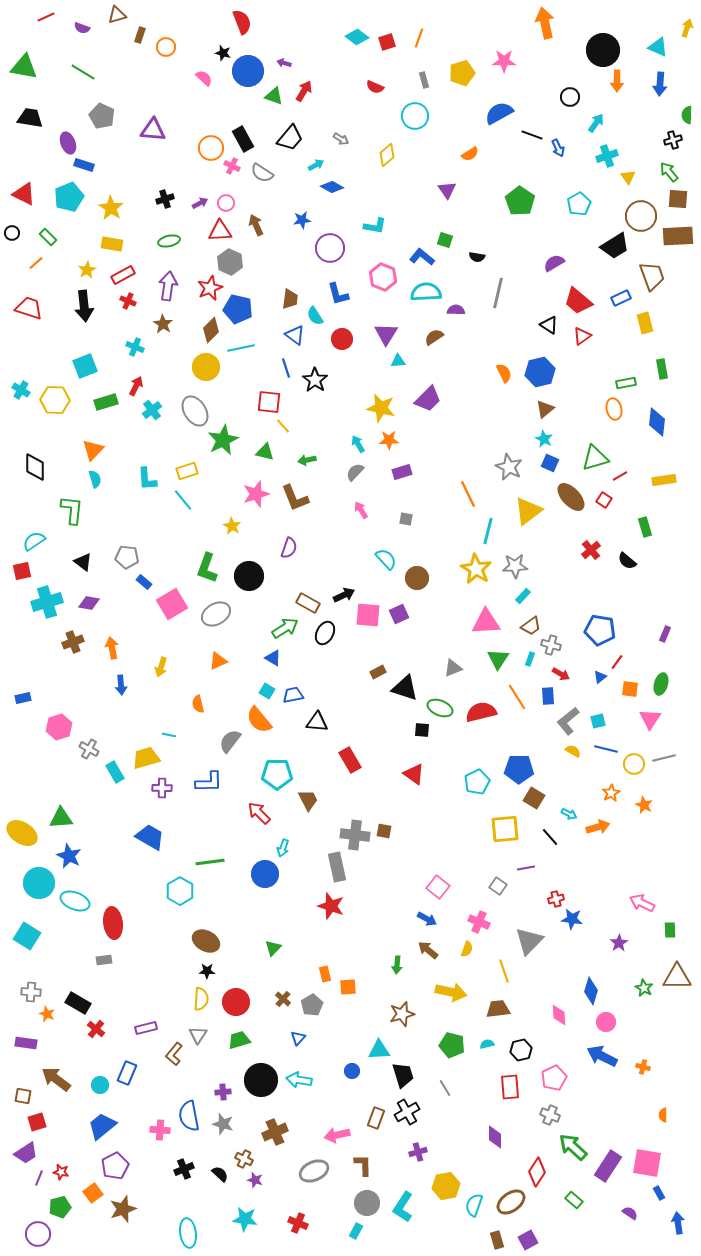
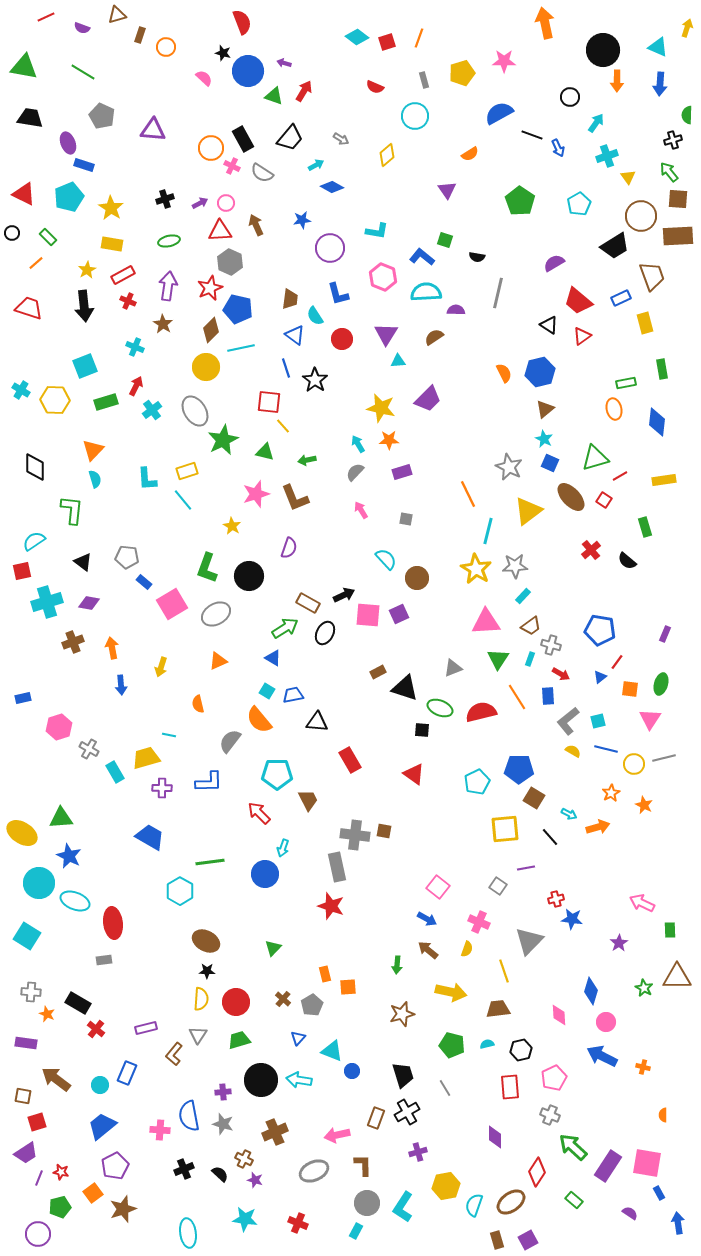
cyan L-shape at (375, 226): moved 2 px right, 5 px down
cyan triangle at (379, 1050): moved 47 px left, 1 px down; rotated 25 degrees clockwise
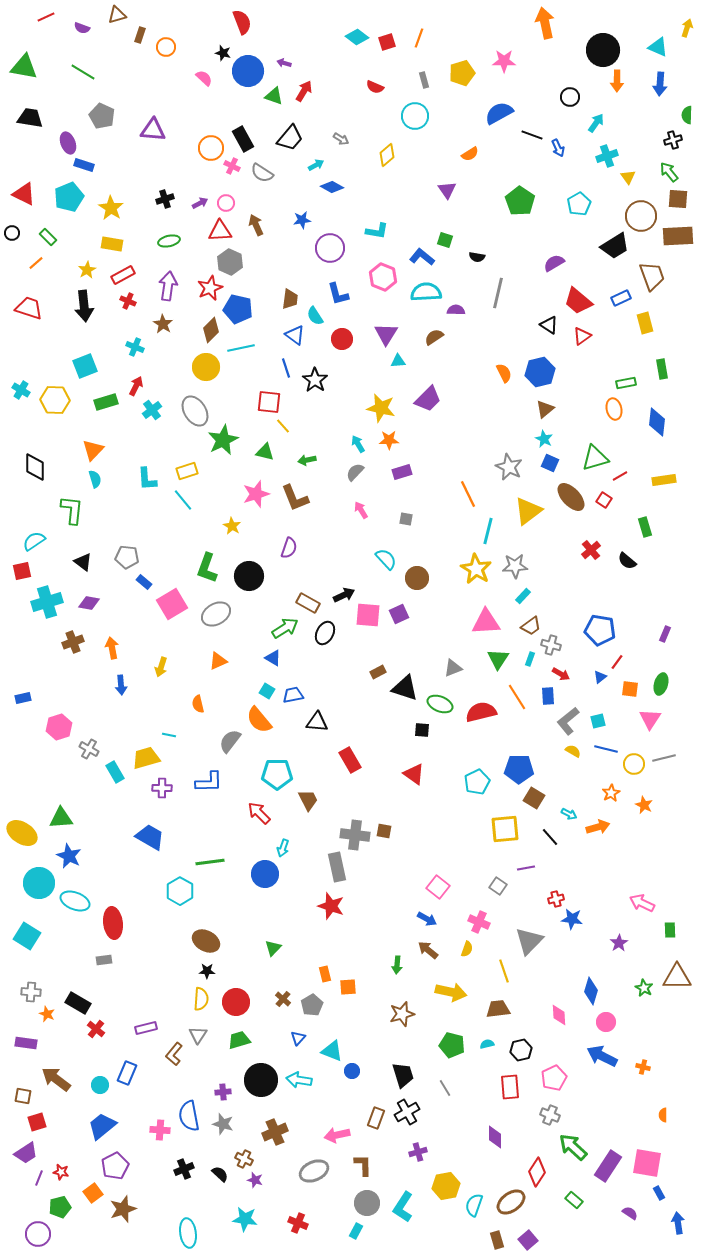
green ellipse at (440, 708): moved 4 px up
purple square at (528, 1240): rotated 12 degrees counterclockwise
